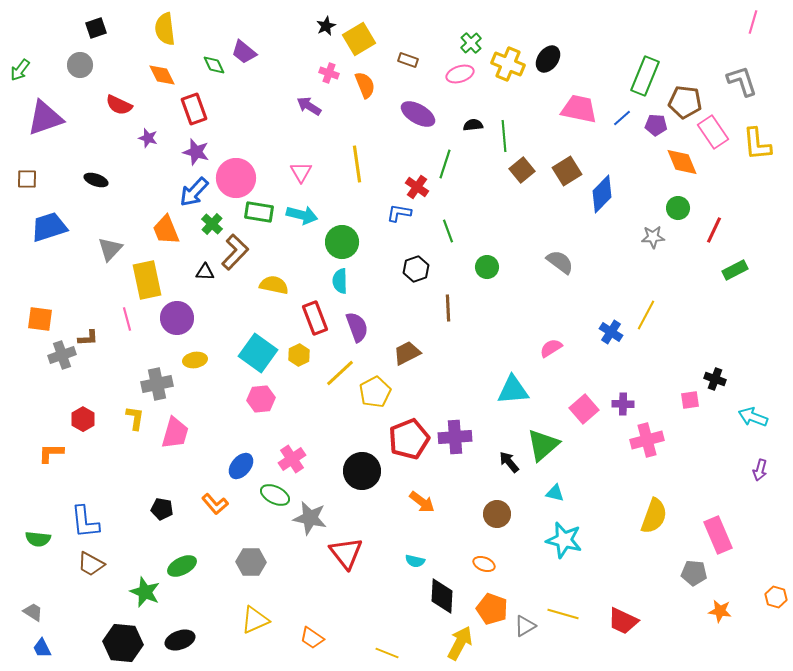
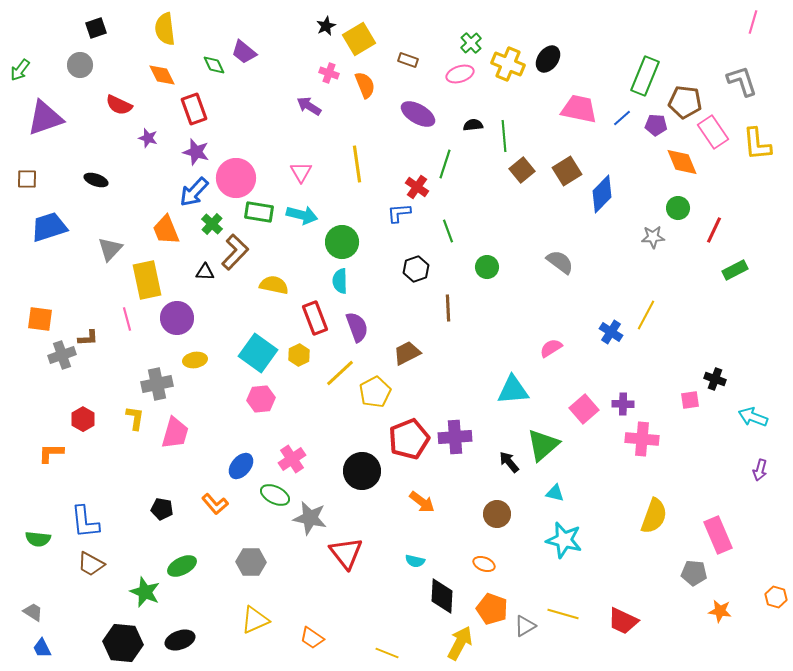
blue L-shape at (399, 213): rotated 15 degrees counterclockwise
pink cross at (647, 440): moved 5 px left, 1 px up; rotated 20 degrees clockwise
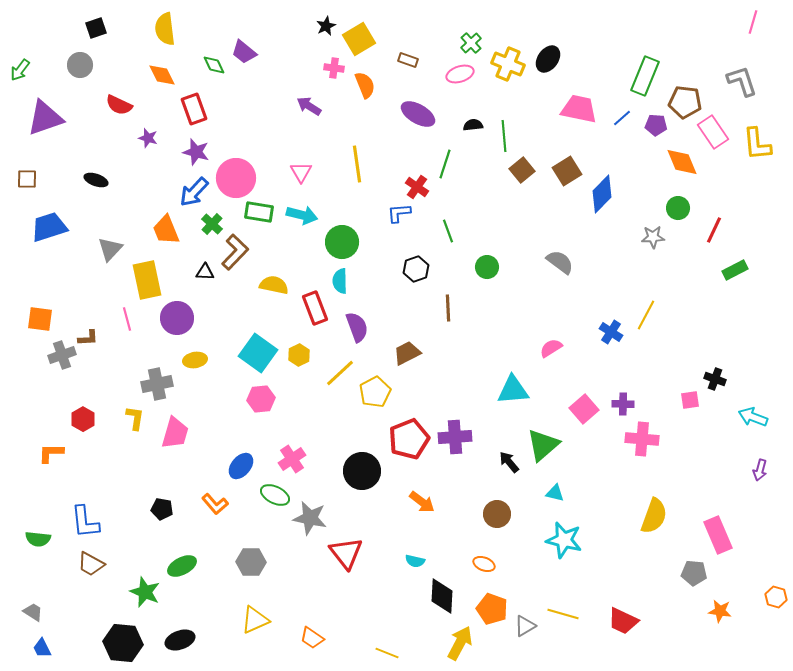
pink cross at (329, 73): moved 5 px right, 5 px up; rotated 12 degrees counterclockwise
red rectangle at (315, 318): moved 10 px up
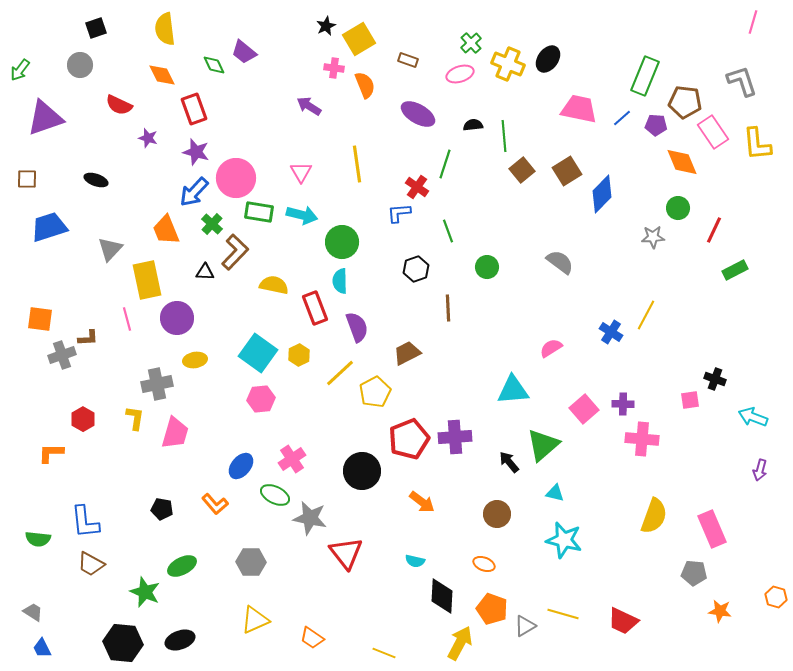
pink rectangle at (718, 535): moved 6 px left, 6 px up
yellow line at (387, 653): moved 3 px left
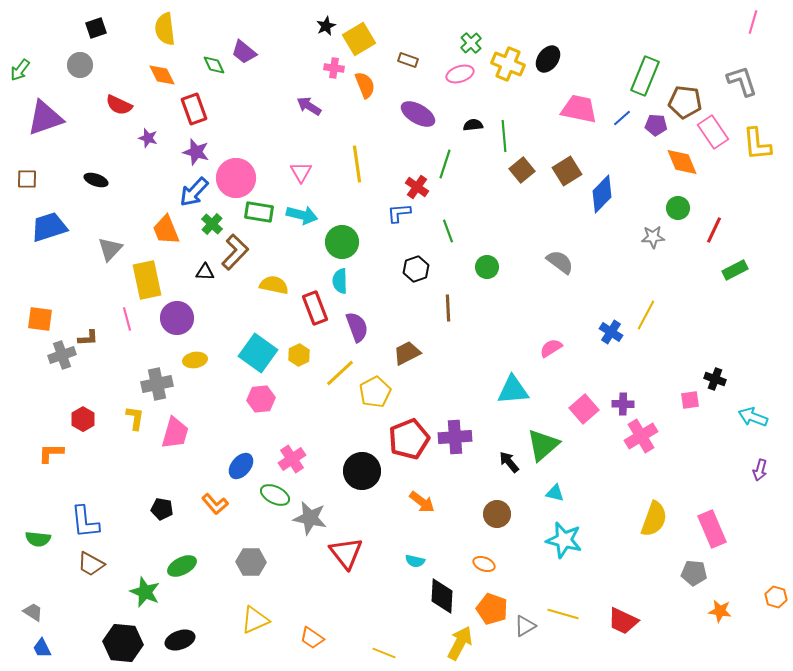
pink cross at (642, 439): moved 1 px left, 3 px up; rotated 36 degrees counterclockwise
yellow semicircle at (654, 516): moved 3 px down
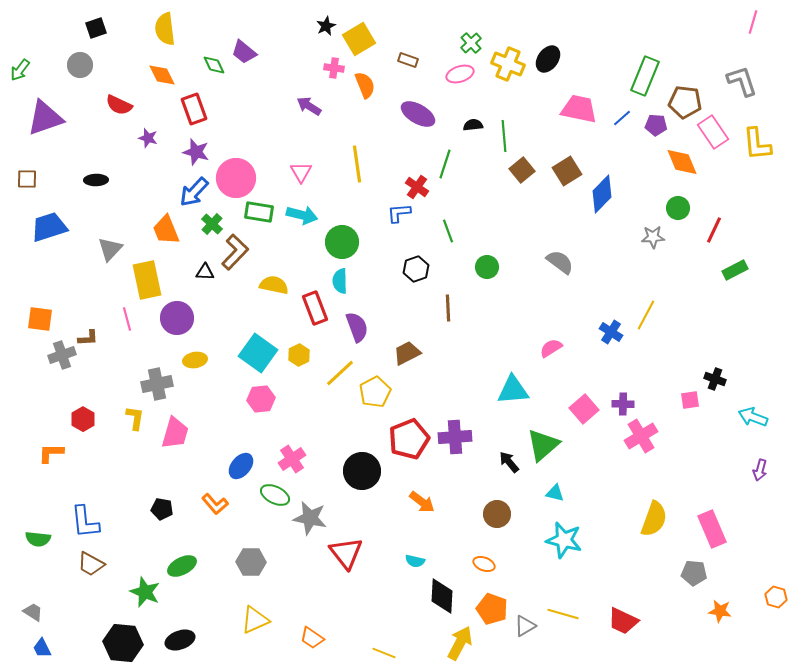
black ellipse at (96, 180): rotated 20 degrees counterclockwise
